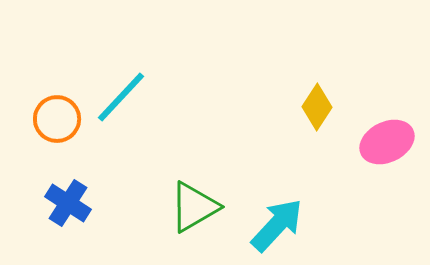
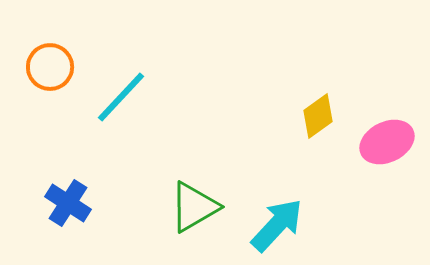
yellow diamond: moved 1 px right, 9 px down; rotated 21 degrees clockwise
orange circle: moved 7 px left, 52 px up
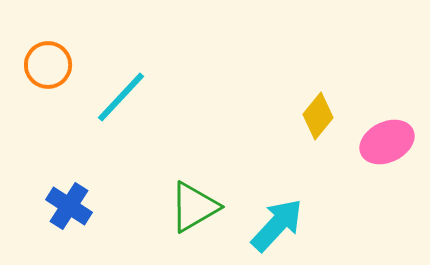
orange circle: moved 2 px left, 2 px up
yellow diamond: rotated 15 degrees counterclockwise
blue cross: moved 1 px right, 3 px down
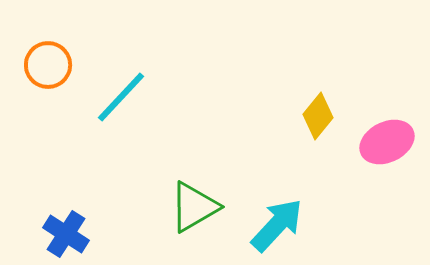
blue cross: moved 3 px left, 28 px down
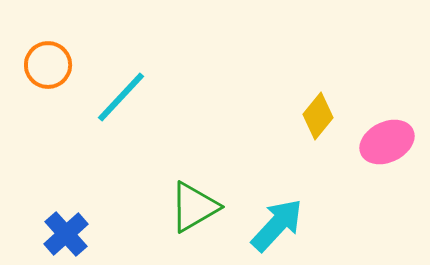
blue cross: rotated 15 degrees clockwise
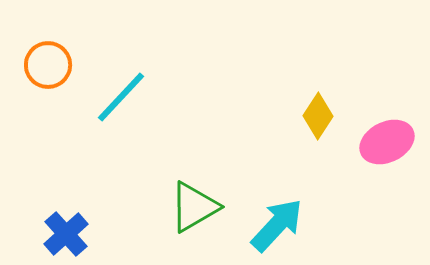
yellow diamond: rotated 6 degrees counterclockwise
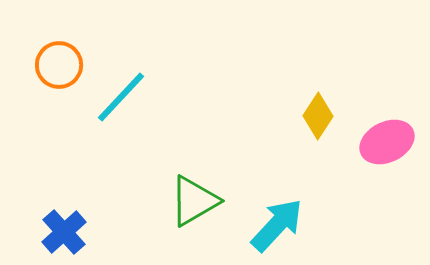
orange circle: moved 11 px right
green triangle: moved 6 px up
blue cross: moved 2 px left, 2 px up
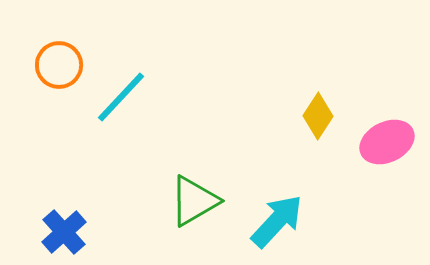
cyan arrow: moved 4 px up
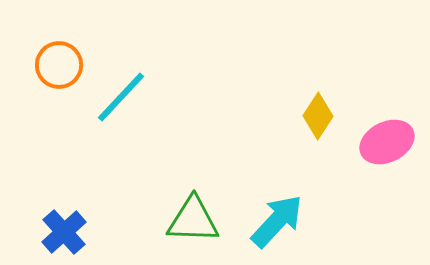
green triangle: moved 1 px left, 19 px down; rotated 32 degrees clockwise
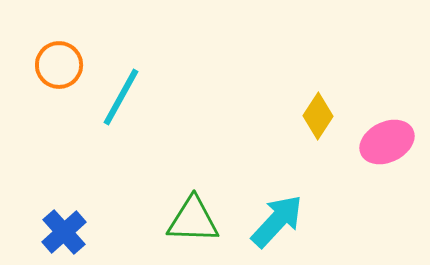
cyan line: rotated 14 degrees counterclockwise
